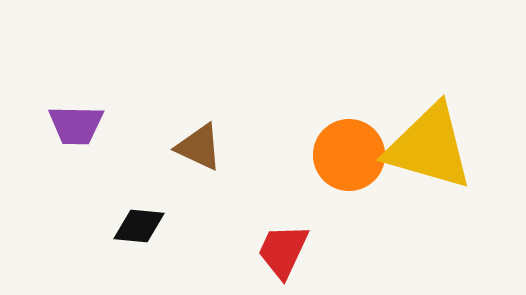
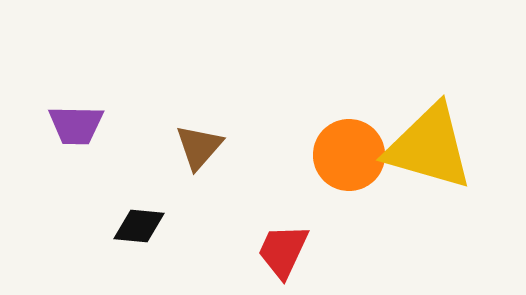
brown triangle: rotated 46 degrees clockwise
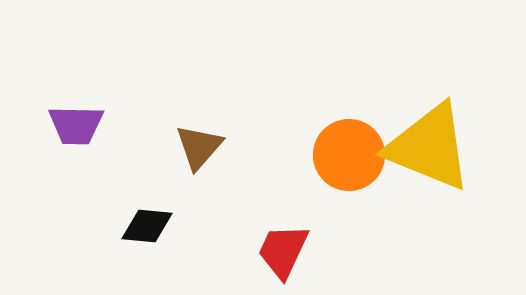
yellow triangle: rotated 6 degrees clockwise
black diamond: moved 8 px right
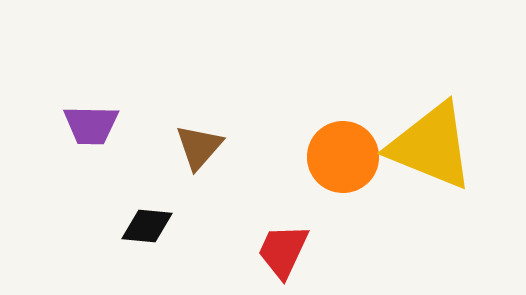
purple trapezoid: moved 15 px right
yellow triangle: moved 2 px right, 1 px up
orange circle: moved 6 px left, 2 px down
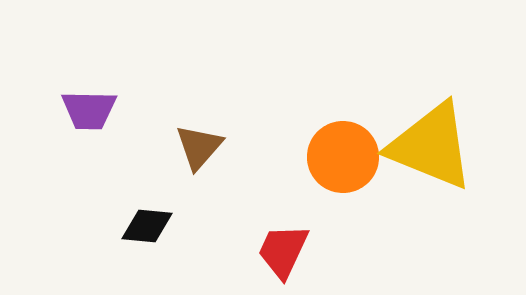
purple trapezoid: moved 2 px left, 15 px up
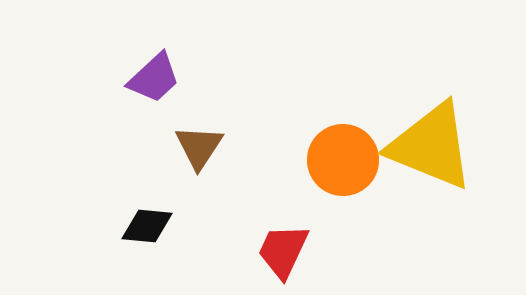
purple trapezoid: moved 65 px right, 32 px up; rotated 44 degrees counterclockwise
brown triangle: rotated 8 degrees counterclockwise
orange circle: moved 3 px down
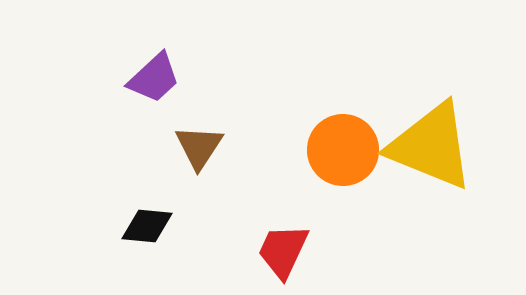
orange circle: moved 10 px up
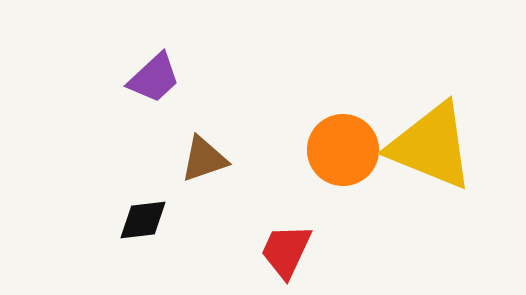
brown triangle: moved 5 px right, 12 px down; rotated 38 degrees clockwise
black diamond: moved 4 px left, 6 px up; rotated 12 degrees counterclockwise
red trapezoid: moved 3 px right
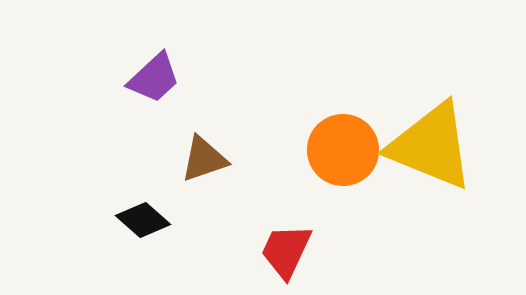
black diamond: rotated 48 degrees clockwise
